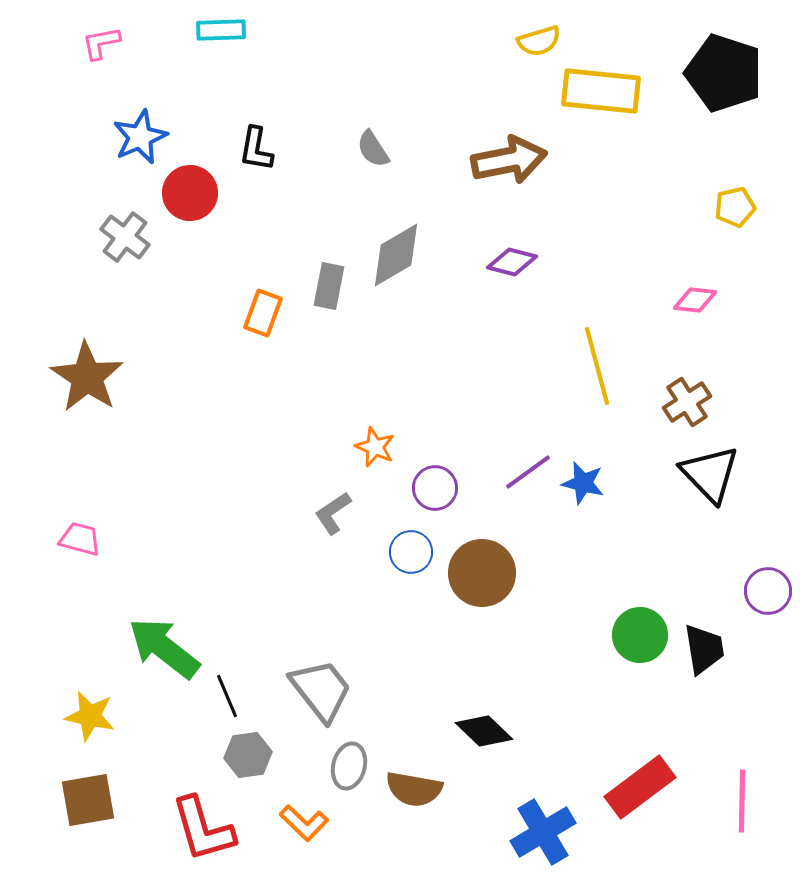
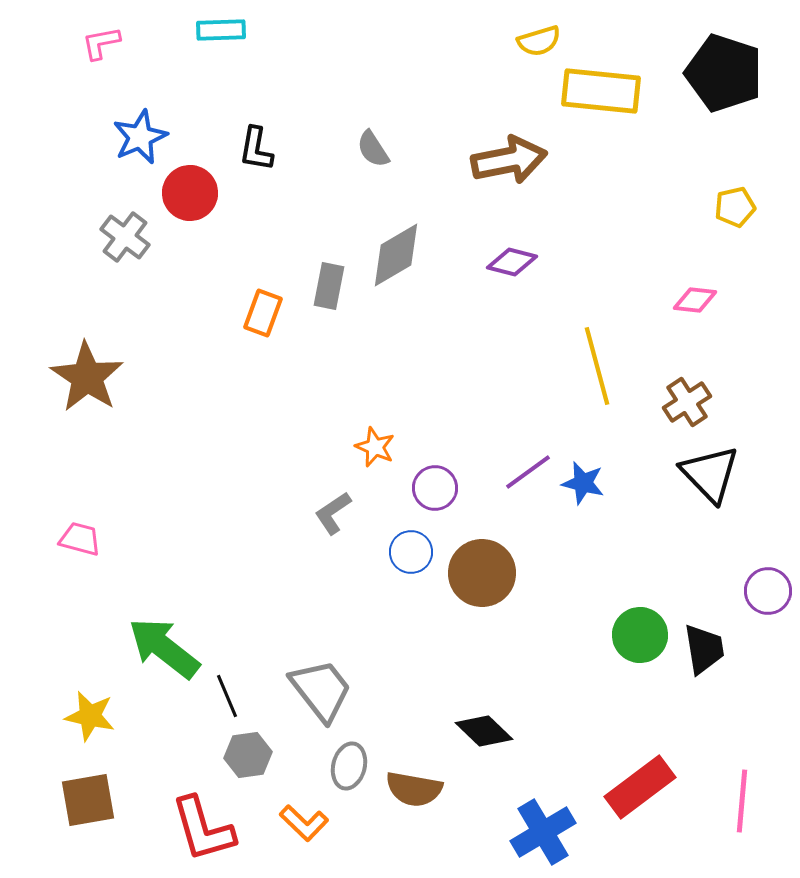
pink line at (742, 801): rotated 4 degrees clockwise
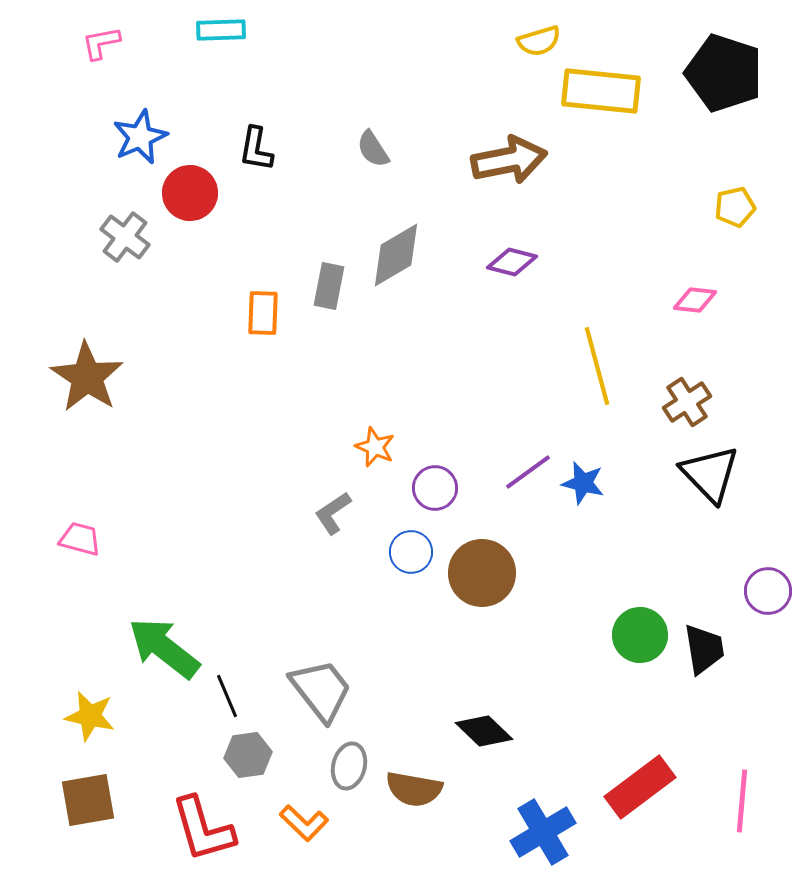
orange rectangle at (263, 313): rotated 18 degrees counterclockwise
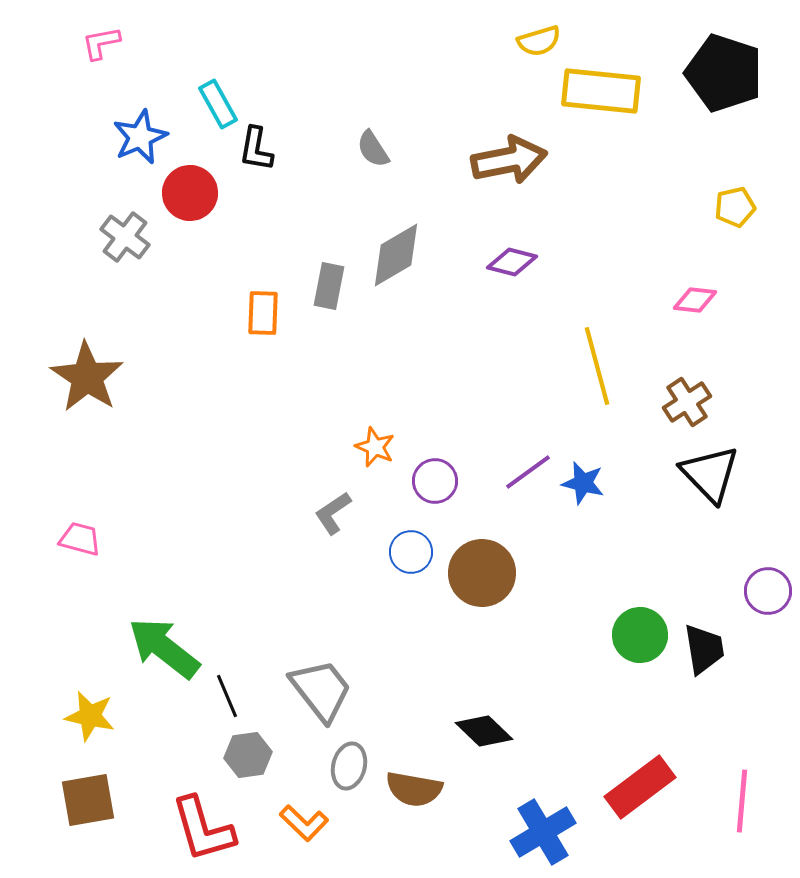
cyan rectangle at (221, 30): moved 3 px left, 74 px down; rotated 63 degrees clockwise
purple circle at (435, 488): moved 7 px up
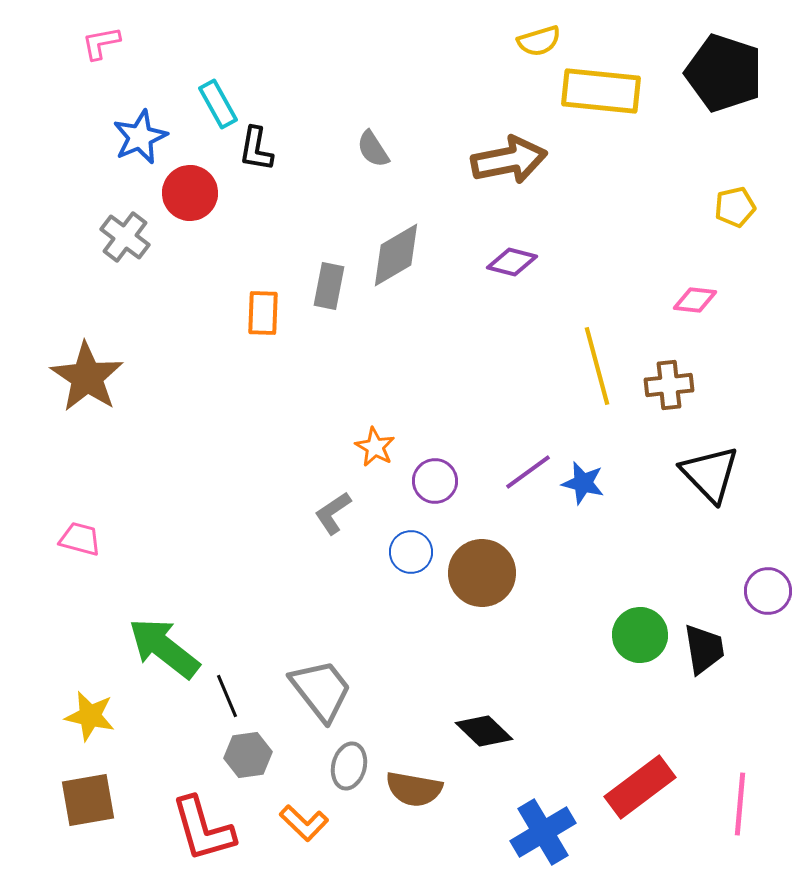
brown cross at (687, 402): moved 18 px left, 17 px up; rotated 27 degrees clockwise
orange star at (375, 447): rotated 6 degrees clockwise
pink line at (742, 801): moved 2 px left, 3 px down
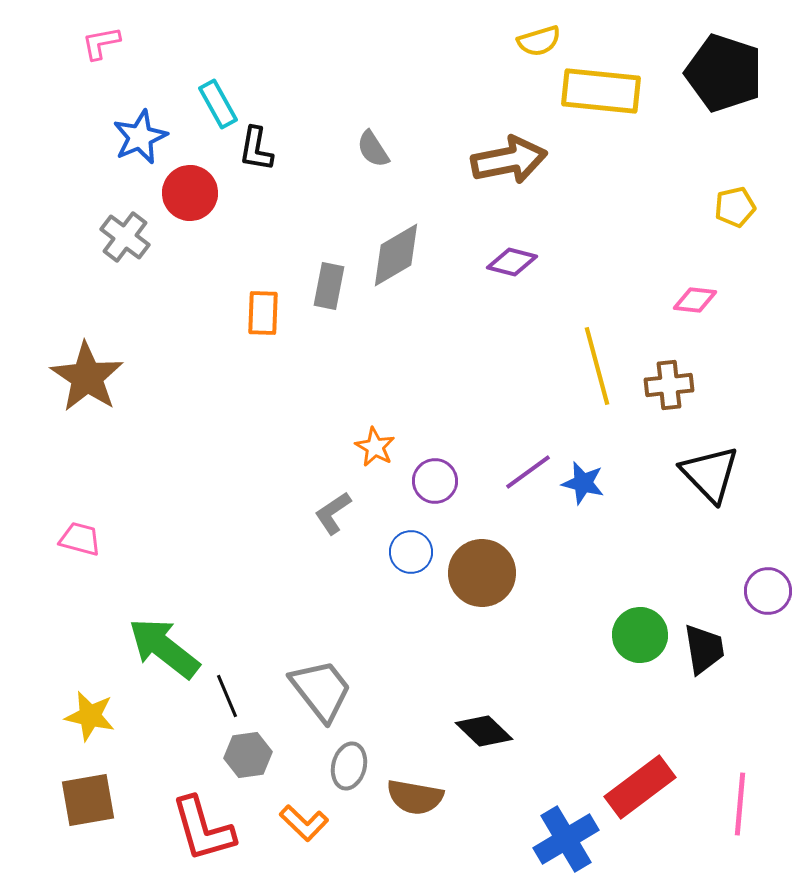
brown semicircle at (414, 789): moved 1 px right, 8 px down
blue cross at (543, 832): moved 23 px right, 7 px down
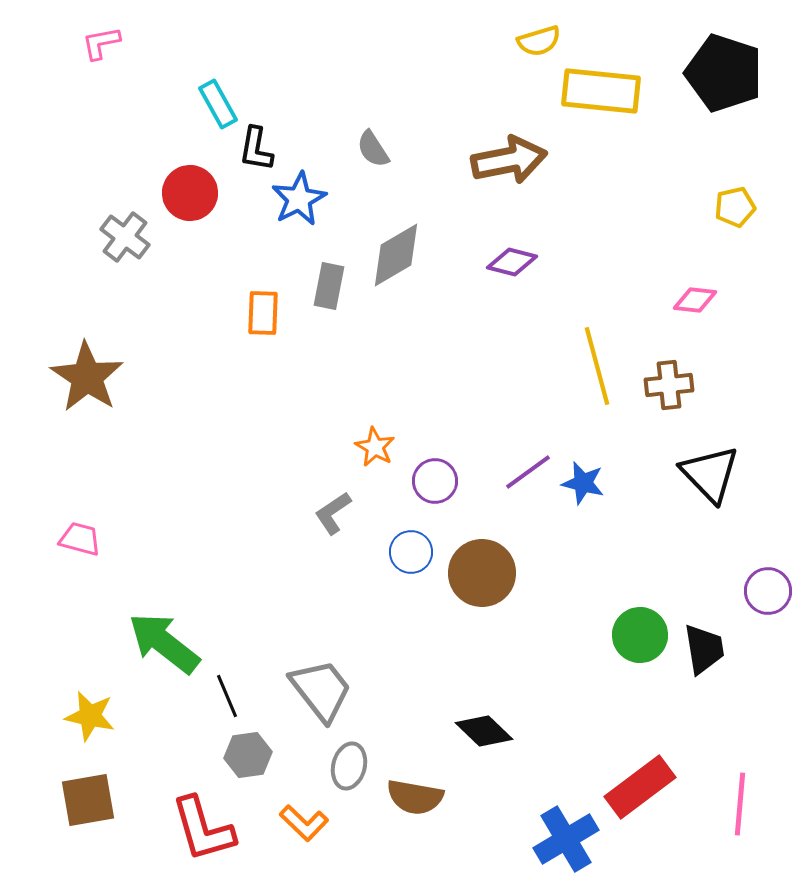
blue star at (140, 137): moved 159 px right, 62 px down; rotated 4 degrees counterclockwise
green arrow at (164, 648): moved 5 px up
